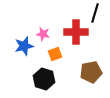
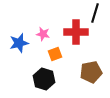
blue star: moved 5 px left, 3 px up
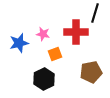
black hexagon: rotated 15 degrees clockwise
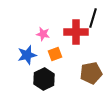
black line: moved 2 px left, 5 px down
blue star: moved 8 px right, 12 px down
brown pentagon: moved 1 px down
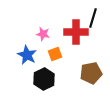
blue star: rotated 30 degrees counterclockwise
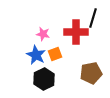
blue star: moved 9 px right
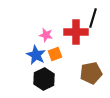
pink star: moved 3 px right, 1 px down
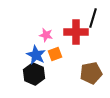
black hexagon: moved 10 px left, 5 px up; rotated 10 degrees counterclockwise
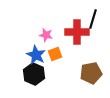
black line: moved 1 px down
red cross: moved 1 px right
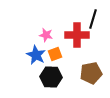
red cross: moved 3 px down
black hexagon: moved 17 px right, 3 px down; rotated 20 degrees counterclockwise
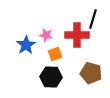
blue star: moved 10 px left, 10 px up; rotated 12 degrees clockwise
brown pentagon: rotated 25 degrees clockwise
